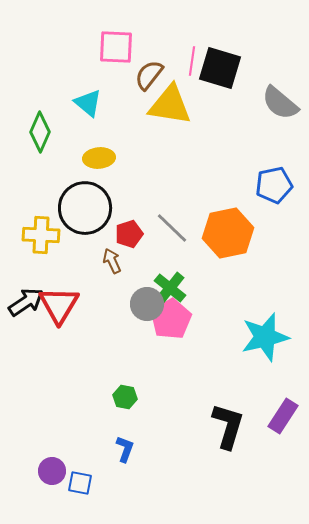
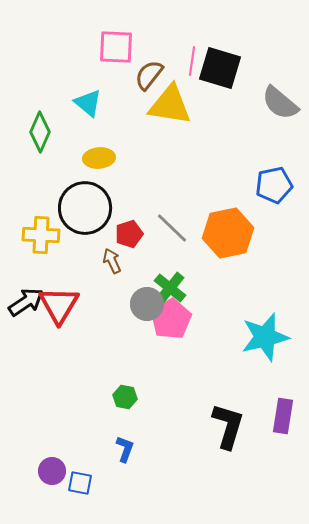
purple rectangle: rotated 24 degrees counterclockwise
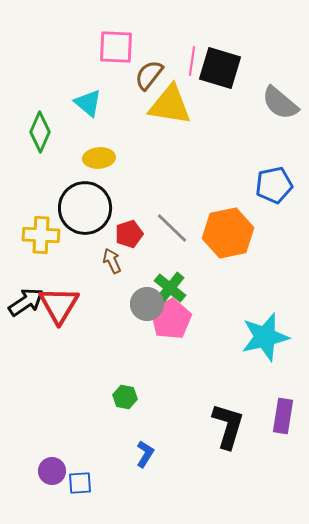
blue L-shape: moved 20 px right, 5 px down; rotated 12 degrees clockwise
blue square: rotated 15 degrees counterclockwise
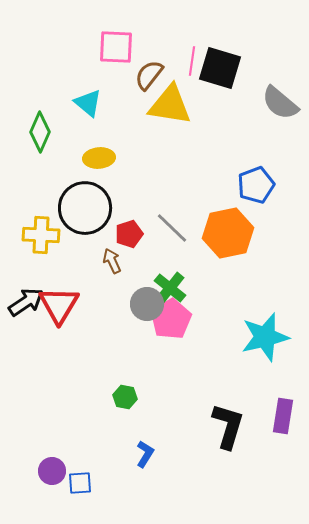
blue pentagon: moved 18 px left; rotated 9 degrees counterclockwise
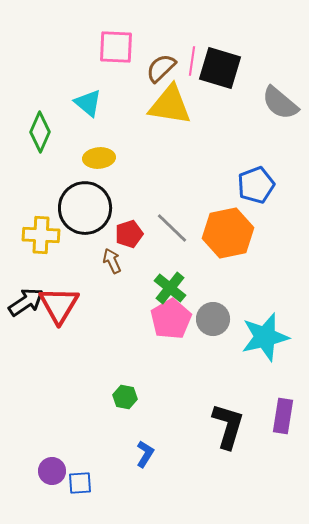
brown semicircle: moved 12 px right, 7 px up; rotated 8 degrees clockwise
gray circle: moved 66 px right, 15 px down
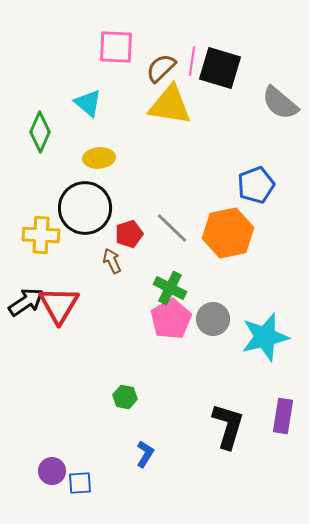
green cross: rotated 12 degrees counterclockwise
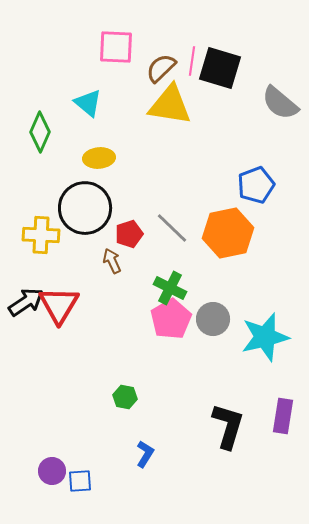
blue square: moved 2 px up
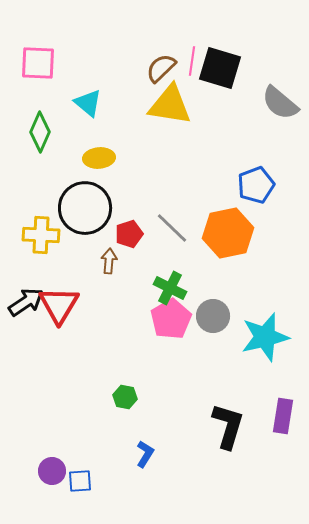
pink square: moved 78 px left, 16 px down
brown arrow: moved 3 px left; rotated 30 degrees clockwise
gray circle: moved 3 px up
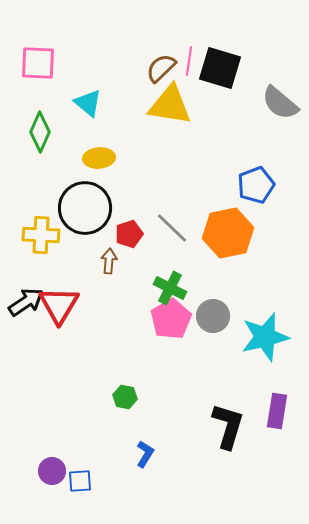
pink line: moved 3 px left
purple rectangle: moved 6 px left, 5 px up
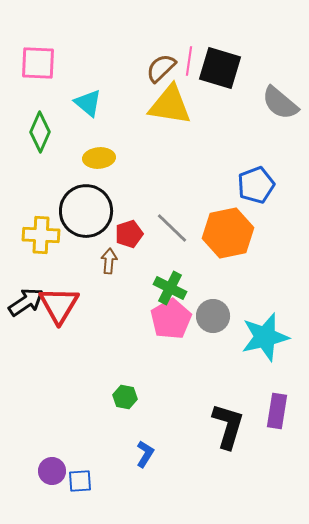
black circle: moved 1 px right, 3 px down
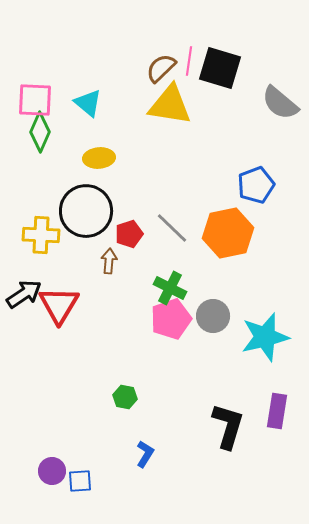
pink square: moved 3 px left, 37 px down
black arrow: moved 2 px left, 8 px up
pink pentagon: rotated 12 degrees clockwise
